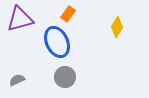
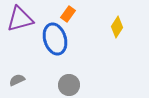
blue ellipse: moved 2 px left, 3 px up; rotated 8 degrees clockwise
gray circle: moved 4 px right, 8 px down
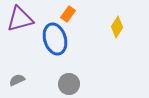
gray circle: moved 1 px up
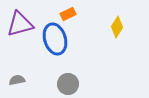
orange rectangle: rotated 28 degrees clockwise
purple triangle: moved 5 px down
gray semicircle: rotated 14 degrees clockwise
gray circle: moved 1 px left
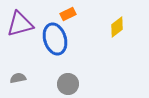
yellow diamond: rotated 20 degrees clockwise
gray semicircle: moved 1 px right, 2 px up
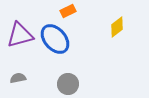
orange rectangle: moved 3 px up
purple triangle: moved 11 px down
blue ellipse: rotated 24 degrees counterclockwise
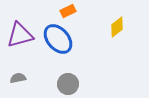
blue ellipse: moved 3 px right
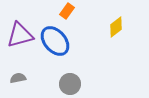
orange rectangle: moved 1 px left; rotated 28 degrees counterclockwise
yellow diamond: moved 1 px left
blue ellipse: moved 3 px left, 2 px down
gray circle: moved 2 px right
